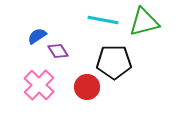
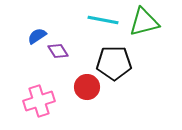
black pentagon: moved 1 px down
pink cross: moved 16 px down; rotated 28 degrees clockwise
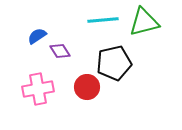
cyan line: rotated 16 degrees counterclockwise
purple diamond: moved 2 px right
black pentagon: rotated 12 degrees counterclockwise
pink cross: moved 1 px left, 12 px up; rotated 8 degrees clockwise
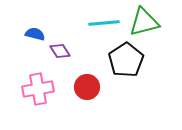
cyan line: moved 1 px right, 3 px down
blue semicircle: moved 2 px left, 2 px up; rotated 48 degrees clockwise
black pentagon: moved 12 px right, 3 px up; rotated 20 degrees counterclockwise
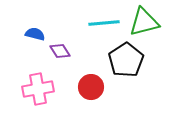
red circle: moved 4 px right
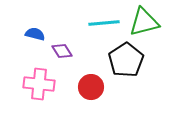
purple diamond: moved 2 px right
pink cross: moved 1 px right, 5 px up; rotated 16 degrees clockwise
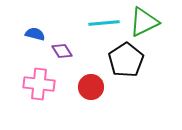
green triangle: rotated 12 degrees counterclockwise
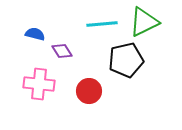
cyan line: moved 2 px left, 1 px down
black pentagon: rotated 20 degrees clockwise
red circle: moved 2 px left, 4 px down
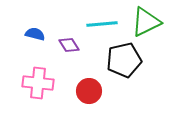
green triangle: moved 2 px right
purple diamond: moved 7 px right, 6 px up
black pentagon: moved 2 px left
pink cross: moved 1 px left, 1 px up
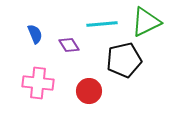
blue semicircle: rotated 54 degrees clockwise
